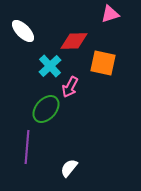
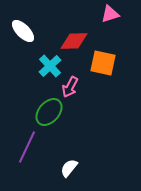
green ellipse: moved 3 px right, 3 px down
purple line: rotated 20 degrees clockwise
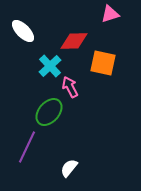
pink arrow: rotated 125 degrees clockwise
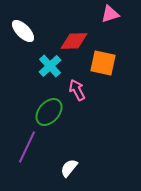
pink arrow: moved 7 px right, 3 px down
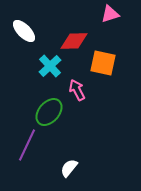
white ellipse: moved 1 px right
purple line: moved 2 px up
